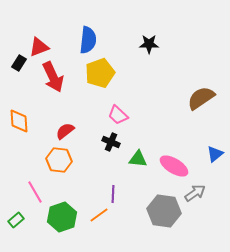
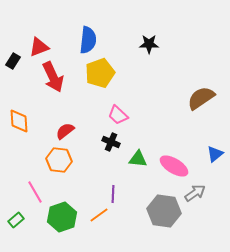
black rectangle: moved 6 px left, 2 px up
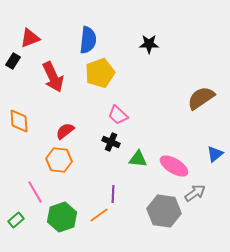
red triangle: moved 9 px left, 9 px up
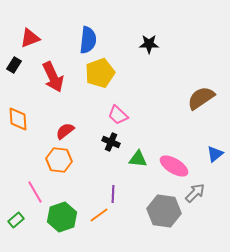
black rectangle: moved 1 px right, 4 px down
orange diamond: moved 1 px left, 2 px up
gray arrow: rotated 10 degrees counterclockwise
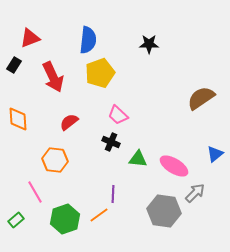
red semicircle: moved 4 px right, 9 px up
orange hexagon: moved 4 px left
green hexagon: moved 3 px right, 2 px down
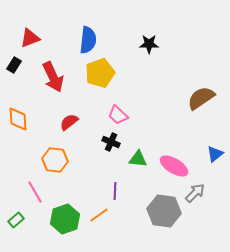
purple line: moved 2 px right, 3 px up
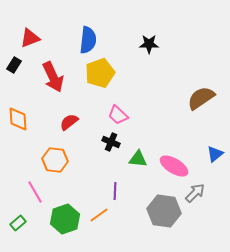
green rectangle: moved 2 px right, 3 px down
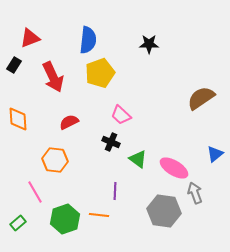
pink trapezoid: moved 3 px right
red semicircle: rotated 12 degrees clockwise
green triangle: rotated 30 degrees clockwise
pink ellipse: moved 2 px down
gray arrow: rotated 65 degrees counterclockwise
orange line: rotated 42 degrees clockwise
